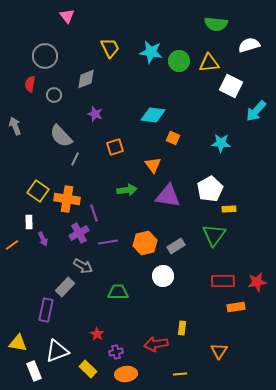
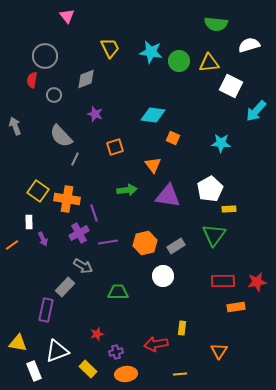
red semicircle at (30, 84): moved 2 px right, 4 px up
red star at (97, 334): rotated 24 degrees clockwise
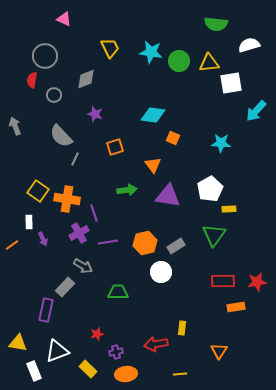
pink triangle at (67, 16): moved 3 px left, 3 px down; rotated 28 degrees counterclockwise
white square at (231, 86): moved 3 px up; rotated 35 degrees counterclockwise
white circle at (163, 276): moved 2 px left, 4 px up
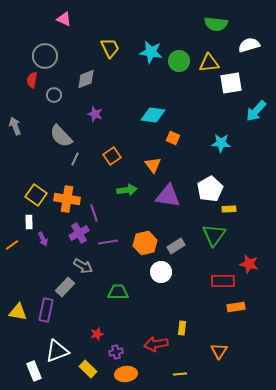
orange square at (115, 147): moved 3 px left, 9 px down; rotated 18 degrees counterclockwise
yellow square at (38, 191): moved 2 px left, 4 px down
red star at (257, 282): moved 8 px left, 18 px up; rotated 24 degrees clockwise
yellow triangle at (18, 343): moved 31 px up
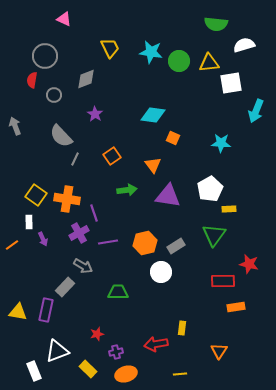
white semicircle at (249, 45): moved 5 px left
cyan arrow at (256, 111): rotated 20 degrees counterclockwise
purple star at (95, 114): rotated 14 degrees clockwise
orange ellipse at (126, 374): rotated 10 degrees counterclockwise
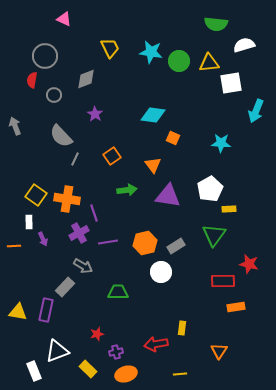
orange line at (12, 245): moved 2 px right, 1 px down; rotated 32 degrees clockwise
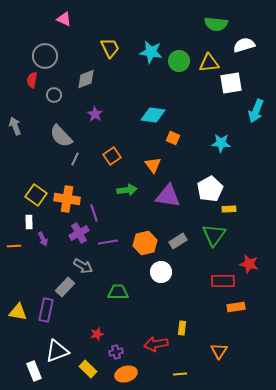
gray rectangle at (176, 246): moved 2 px right, 5 px up
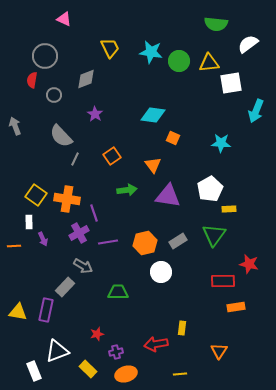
white semicircle at (244, 45): moved 4 px right, 1 px up; rotated 20 degrees counterclockwise
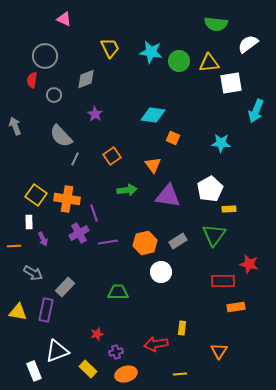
gray arrow at (83, 266): moved 50 px left, 7 px down
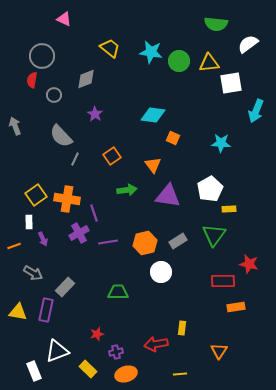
yellow trapezoid at (110, 48): rotated 25 degrees counterclockwise
gray circle at (45, 56): moved 3 px left
yellow square at (36, 195): rotated 20 degrees clockwise
orange line at (14, 246): rotated 16 degrees counterclockwise
